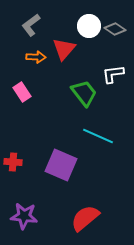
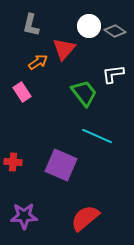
gray L-shape: rotated 40 degrees counterclockwise
gray diamond: moved 2 px down
orange arrow: moved 2 px right, 5 px down; rotated 36 degrees counterclockwise
cyan line: moved 1 px left
purple star: rotated 8 degrees counterclockwise
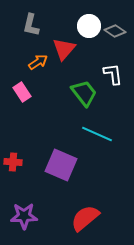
white L-shape: rotated 90 degrees clockwise
cyan line: moved 2 px up
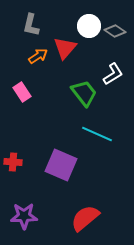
red triangle: moved 1 px right, 1 px up
orange arrow: moved 6 px up
white L-shape: rotated 65 degrees clockwise
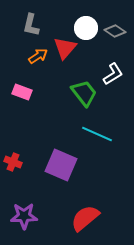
white circle: moved 3 px left, 2 px down
pink rectangle: rotated 36 degrees counterclockwise
red cross: rotated 18 degrees clockwise
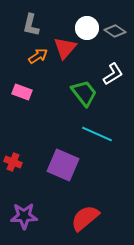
white circle: moved 1 px right
purple square: moved 2 px right
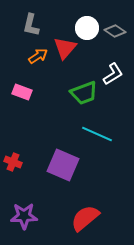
green trapezoid: rotated 108 degrees clockwise
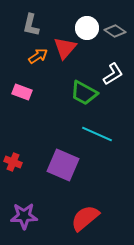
green trapezoid: rotated 48 degrees clockwise
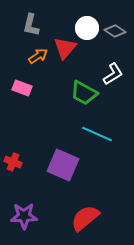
pink rectangle: moved 4 px up
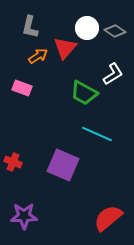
gray L-shape: moved 1 px left, 2 px down
red semicircle: moved 23 px right
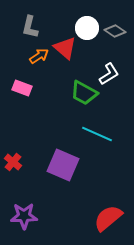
red triangle: rotated 30 degrees counterclockwise
orange arrow: moved 1 px right
white L-shape: moved 4 px left
red cross: rotated 18 degrees clockwise
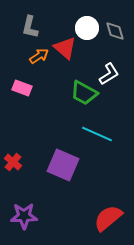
gray diamond: rotated 40 degrees clockwise
